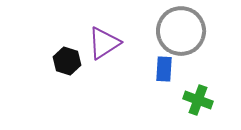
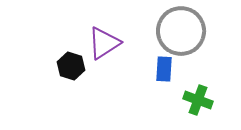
black hexagon: moved 4 px right, 5 px down
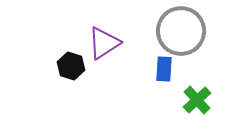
green cross: moved 1 px left; rotated 28 degrees clockwise
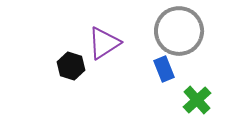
gray circle: moved 2 px left
blue rectangle: rotated 25 degrees counterclockwise
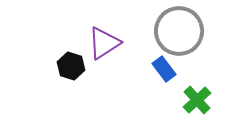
blue rectangle: rotated 15 degrees counterclockwise
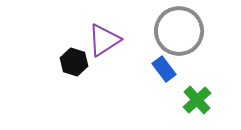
purple triangle: moved 3 px up
black hexagon: moved 3 px right, 4 px up
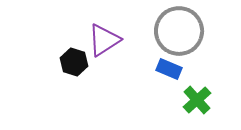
blue rectangle: moved 5 px right; rotated 30 degrees counterclockwise
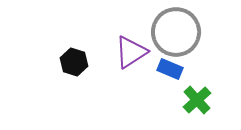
gray circle: moved 3 px left, 1 px down
purple triangle: moved 27 px right, 12 px down
blue rectangle: moved 1 px right
